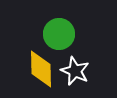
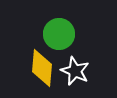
yellow diamond: moved 1 px right, 1 px up; rotated 6 degrees clockwise
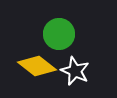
yellow diamond: moved 5 px left, 2 px up; rotated 57 degrees counterclockwise
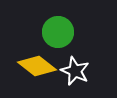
green circle: moved 1 px left, 2 px up
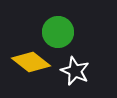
yellow diamond: moved 6 px left, 4 px up
